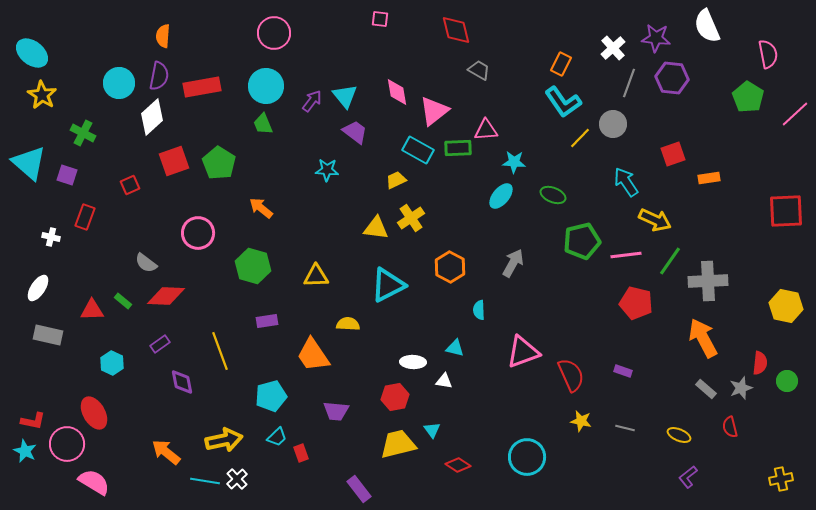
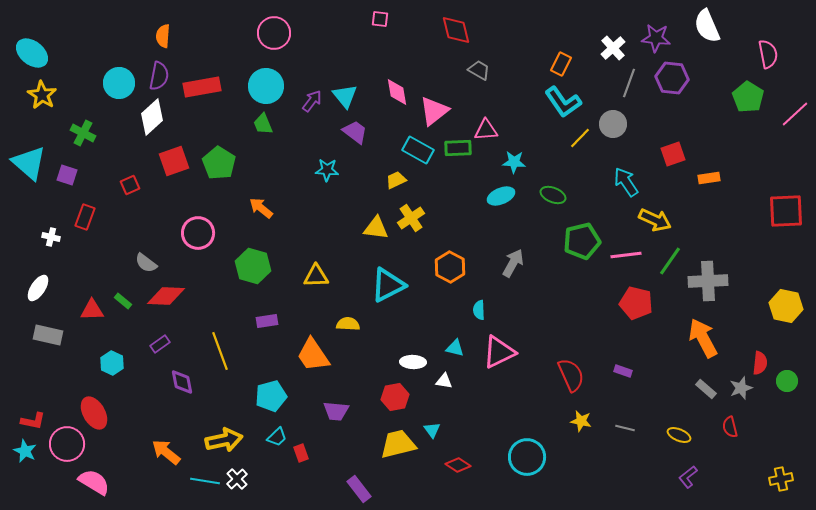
cyan ellipse at (501, 196): rotated 28 degrees clockwise
pink triangle at (523, 352): moved 24 px left; rotated 6 degrees counterclockwise
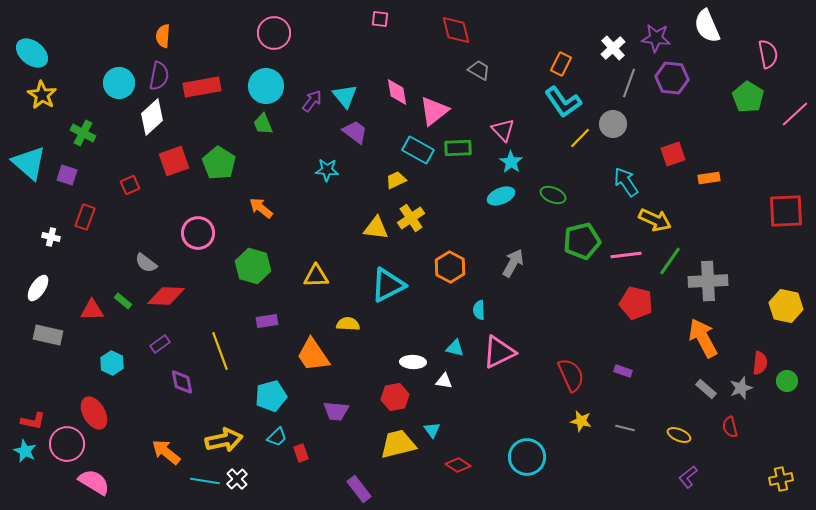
pink triangle at (486, 130): moved 17 px right; rotated 50 degrees clockwise
cyan star at (514, 162): moved 3 px left; rotated 30 degrees clockwise
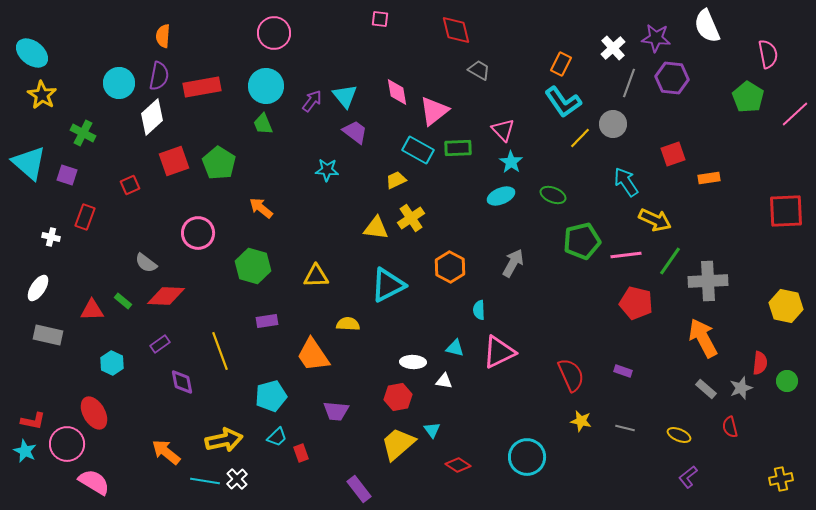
red hexagon at (395, 397): moved 3 px right
yellow trapezoid at (398, 444): rotated 27 degrees counterclockwise
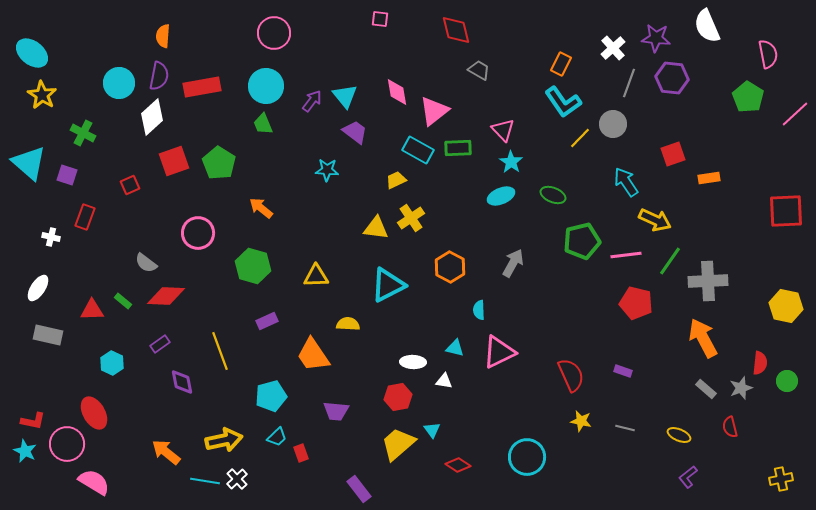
purple rectangle at (267, 321): rotated 15 degrees counterclockwise
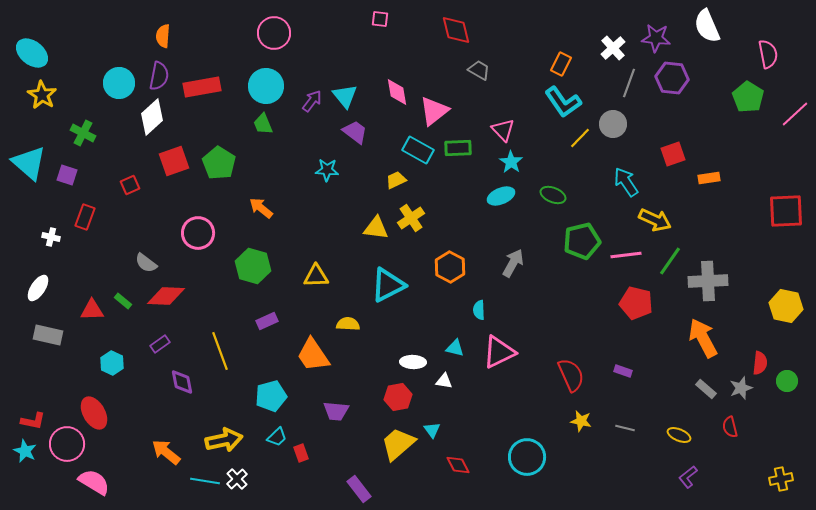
red diamond at (458, 465): rotated 30 degrees clockwise
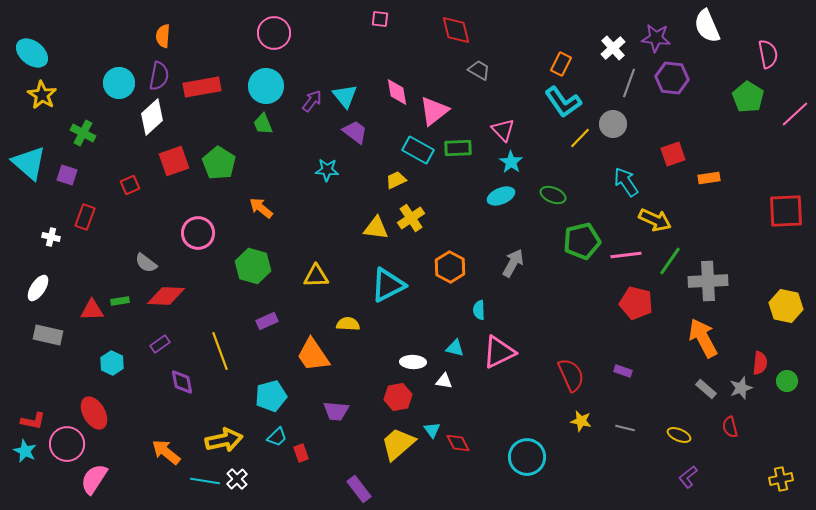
green rectangle at (123, 301): moved 3 px left; rotated 48 degrees counterclockwise
red diamond at (458, 465): moved 22 px up
pink semicircle at (94, 482): moved 3 px up; rotated 88 degrees counterclockwise
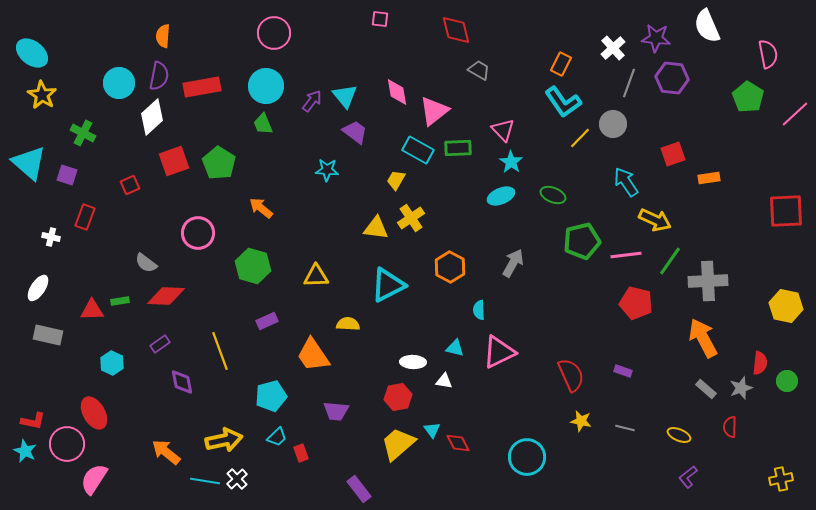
yellow trapezoid at (396, 180): rotated 35 degrees counterclockwise
red semicircle at (730, 427): rotated 15 degrees clockwise
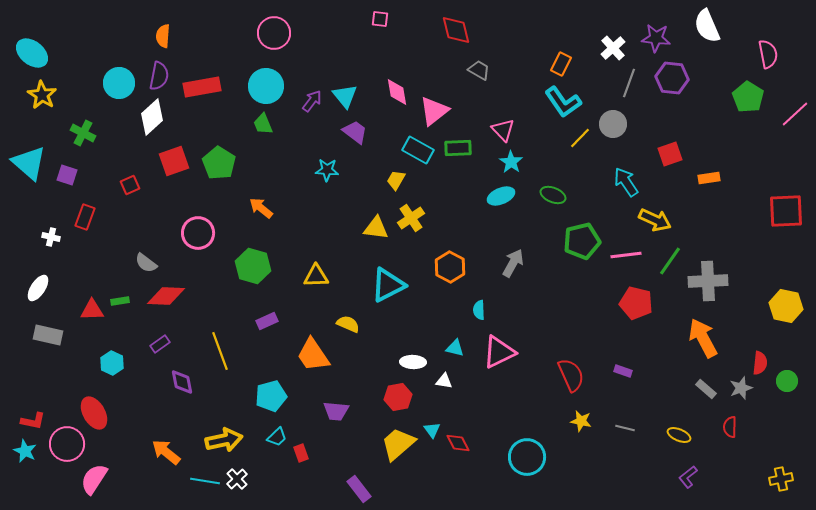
red square at (673, 154): moved 3 px left
yellow semicircle at (348, 324): rotated 20 degrees clockwise
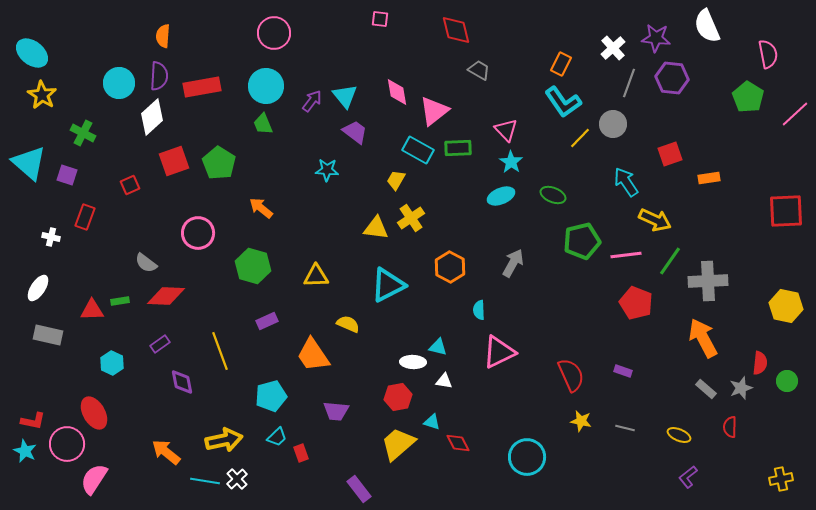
purple semicircle at (159, 76): rotated 8 degrees counterclockwise
pink triangle at (503, 130): moved 3 px right
red pentagon at (636, 303): rotated 8 degrees clockwise
cyan triangle at (455, 348): moved 17 px left, 1 px up
cyan triangle at (432, 430): moved 8 px up; rotated 36 degrees counterclockwise
